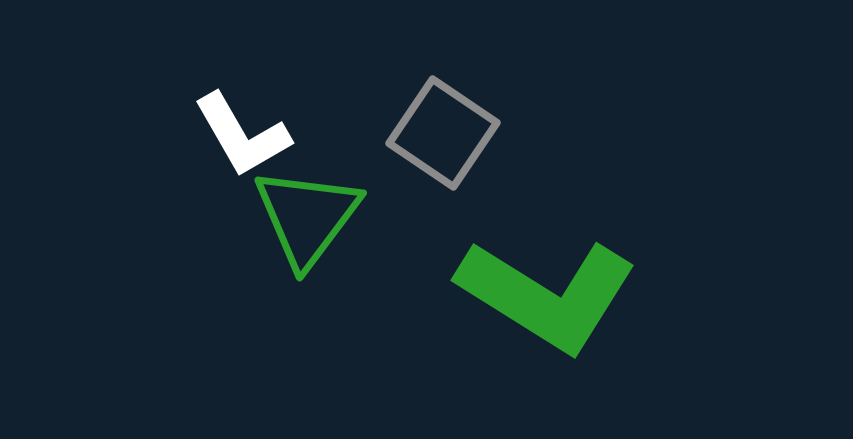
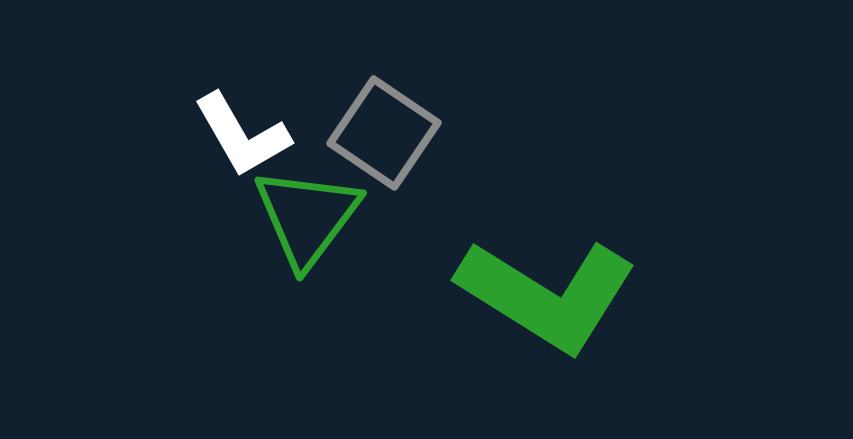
gray square: moved 59 px left
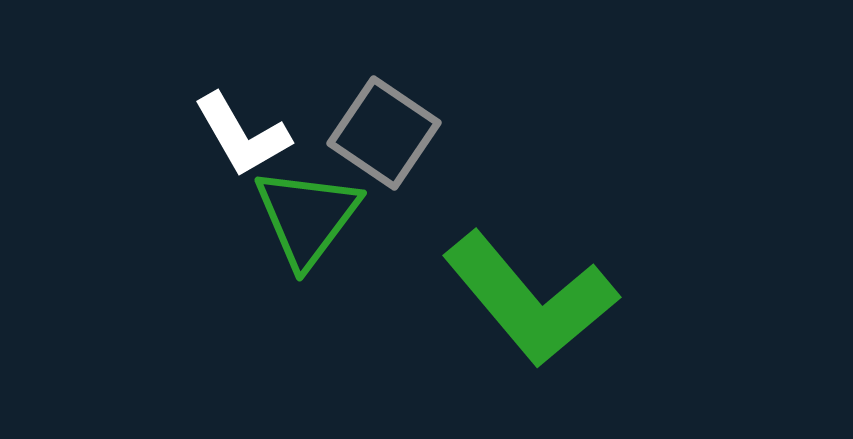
green L-shape: moved 17 px left, 4 px down; rotated 18 degrees clockwise
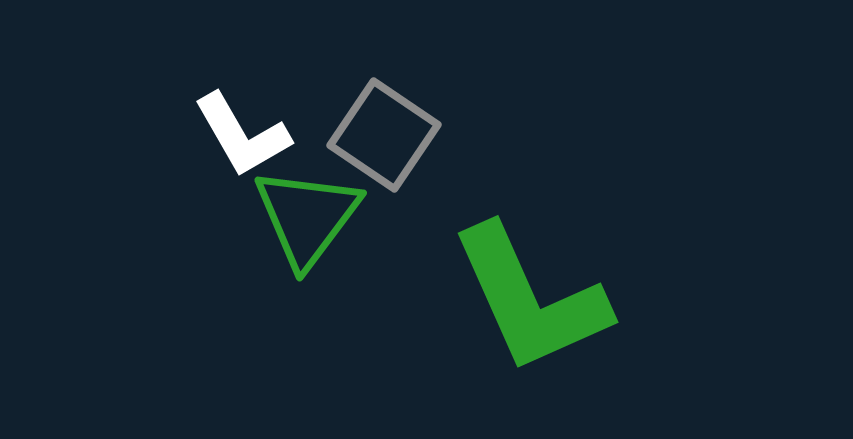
gray square: moved 2 px down
green L-shape: rotated 16 degrees clockwise
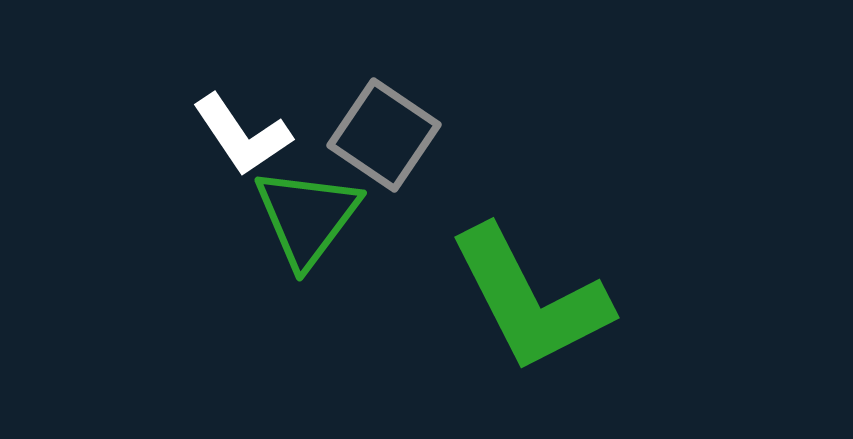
white L-shape: rotated 4 degrees counterclockwise
green L-shape: rotated 3 degrees counterclockwise
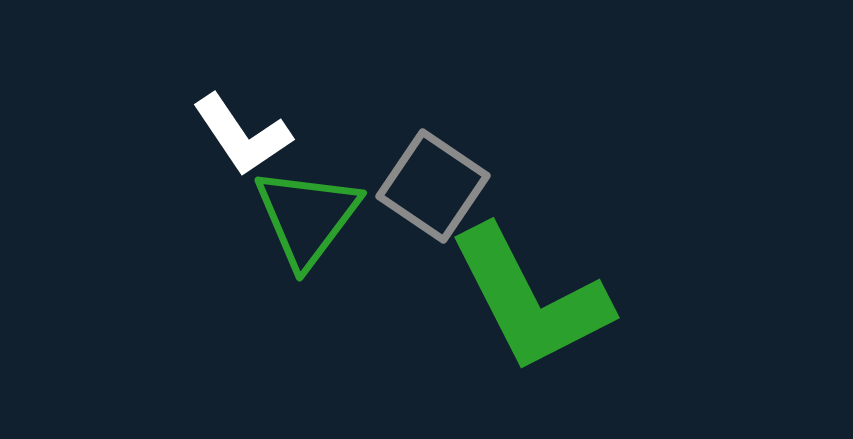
gray square: moved 49 px right, 51 px down
